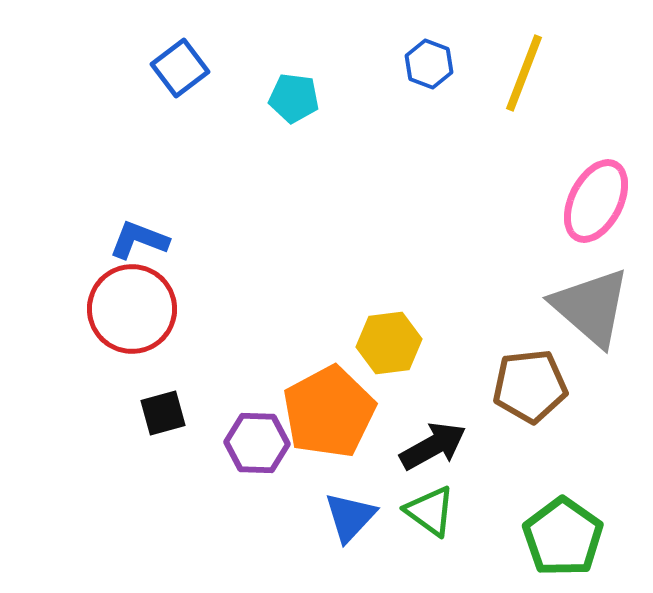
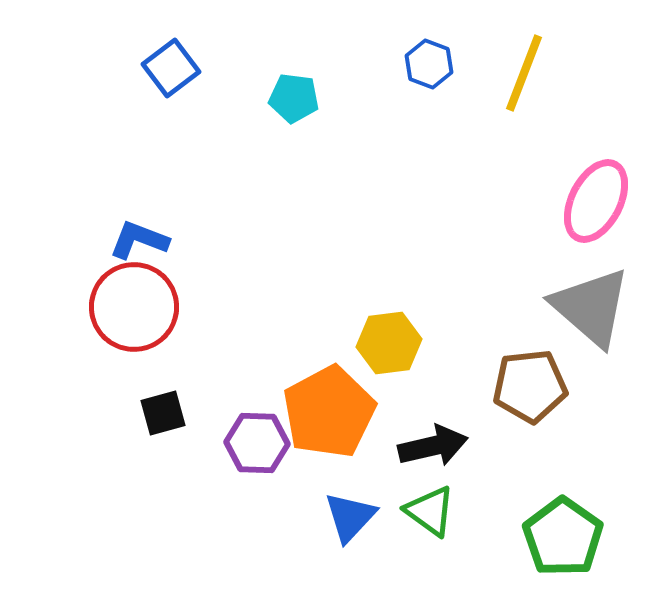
blue square: moved 9 px left
red circle: moved 2 px right, 2 px up
black arrow: rotated 16 degrees clockwise
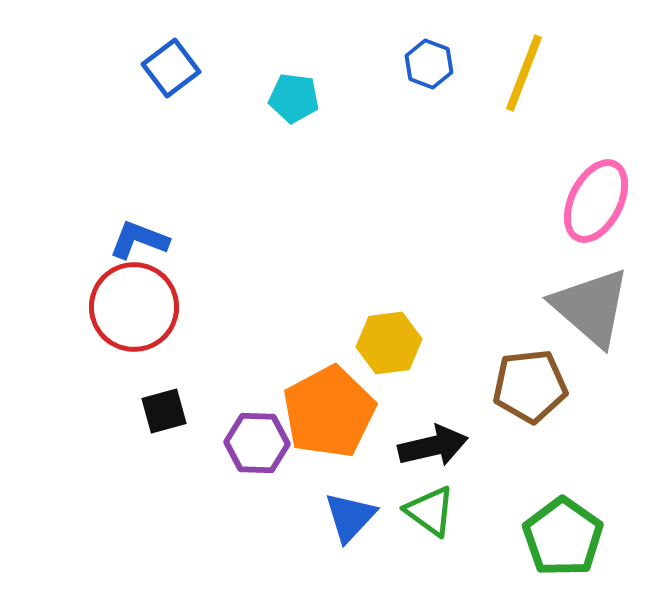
black square: moved 1 px right, 2 px up
